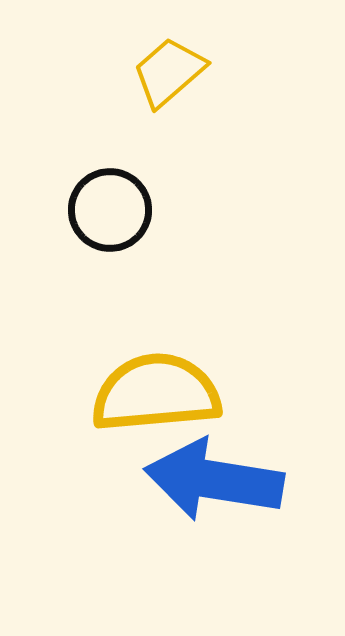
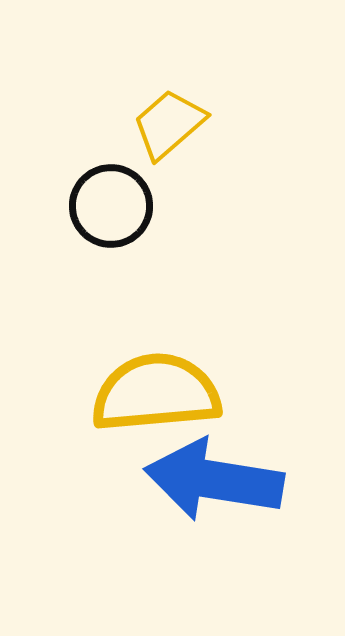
yellow trapezoid: moved 52 px down
black circle: moved 1 px right, 4 px up
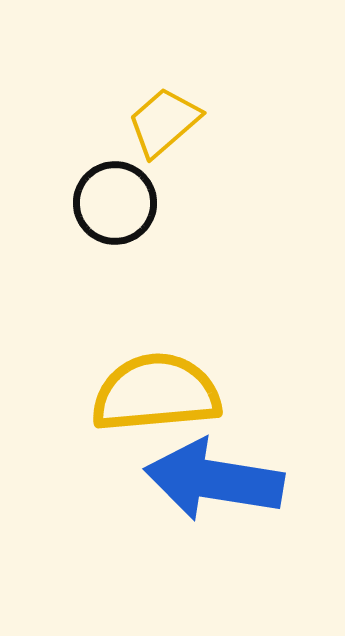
yellow trapezoid: moved 5 px left, 2 px up
black circle: moved 4 px right, 3 px up
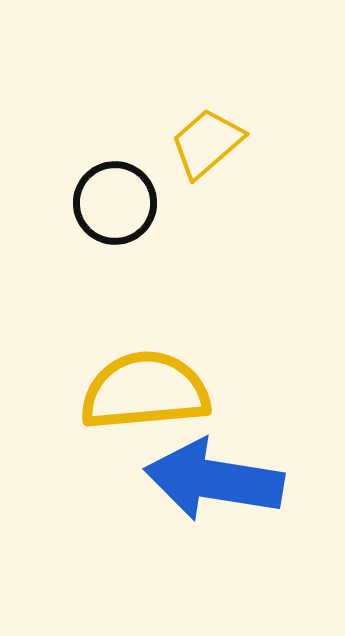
yellow trapezoid: moved 43 px right, 21 px down
yellow semicircle: moved 11 px left, 2 px up
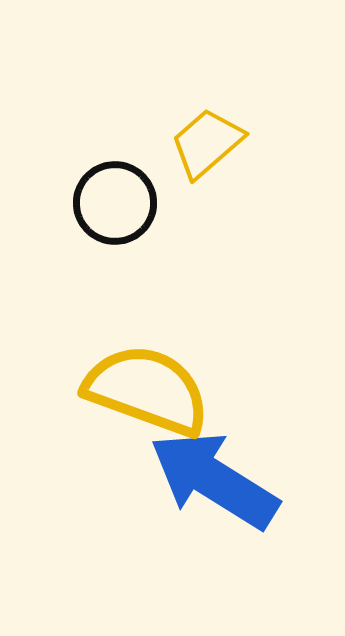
yellow semicircle: moved 2 px right, 1 px up; rotated 25 degrees clockwise
blue arrow: rotated 23 degrees clockwise
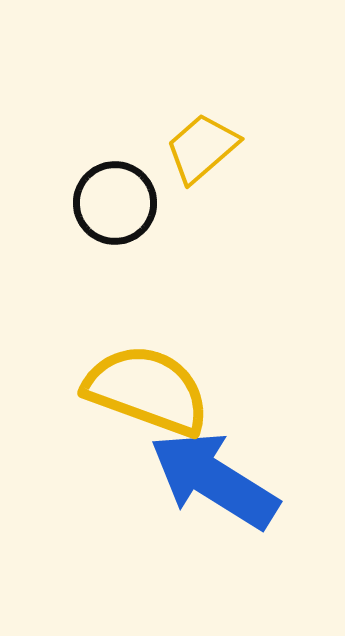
yellow trapezoid: moved 5 px left, 5 px down
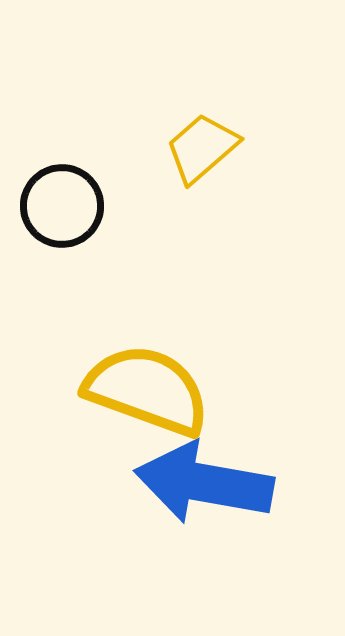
black circle: moved 53 px left, 3 px down
blue arrow: moved 10 px left, 3 px down; rotated 22 degrees counterclockwise
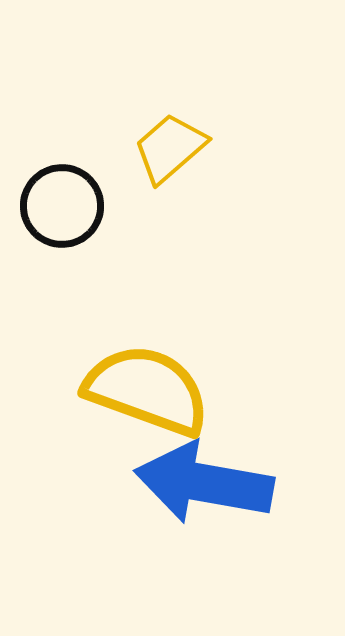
yellow trapezoid: moved 32 px left
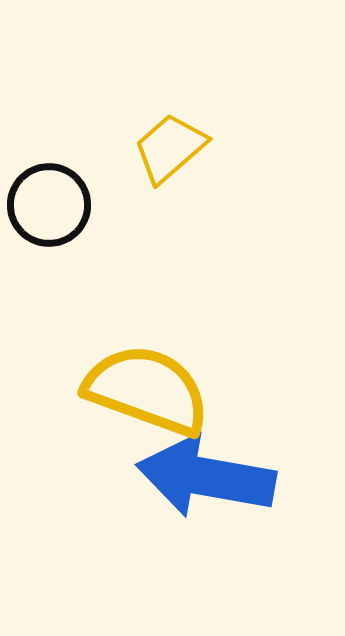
black circle: moved 13 px left, 1 px up
blue arrow: moved 2 px right, 6 px up
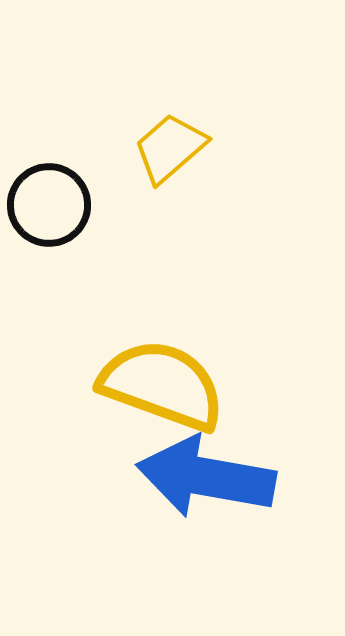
yellow semicircle: moved 15 px right, 5 px up
